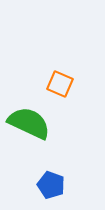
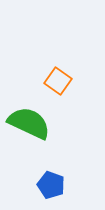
orange square: moved 2 px left, 3 px up; rotated 12 degrees clockwise
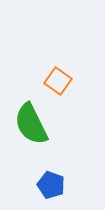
green semicircle: moved 2 px right, 1 px down; rotated 141 degrees counterclockwise
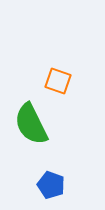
orange square: rotated 16 degrees counterclockwise
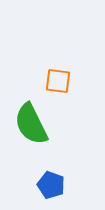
orange square: rotated 12 degrees counterclockwise
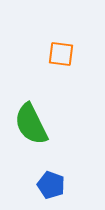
orange square: moved 3 px right, 27 px up
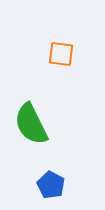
blue pentagon: rotated 8 degrees clockwise
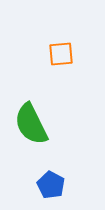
orange square: rotated 12 degrees counterclockwise
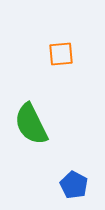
blue pentagon: moved 23 px right
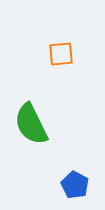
blue pentagon: moved 1 px right
